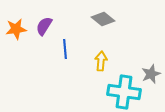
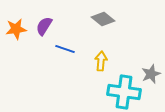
blue line: rotated 66 degrees counterclockwise
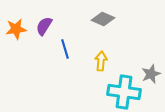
gray diamond: rotated 15 degrees counterclockwise
blue line: rotated 54 degrees clockwise
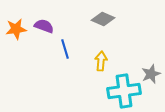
purple semicircle: rotated 78 degrees clockwise
cyan cross: moved 1 px up; rotated 16 degrees counterclockwise
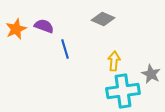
orange star: rotated 15 degrees counterclockwise
yellow arrow: moved 13 px right
gray star: rotated 24 degrees counterclockwise
cyan cross: moved 1 px left
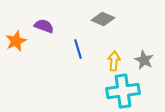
orange star: moved 12 px down
blue line: moved 13 px right
gray star: moved 7 px left, 14 px up
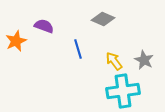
yellow arrow: rotated 42 degrees counterclockwise
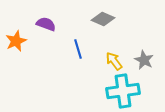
purple semicircle: moved 2 px right, 2 px up
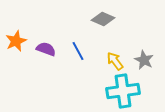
purple semicircle: moved 25 px down
blue line: moved 2 px down; rotated 12 degrees counterclockwise
yellow arrow: moved 1 px right
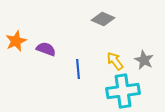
blue line: moved 18 px down; rotated 24 degrees clockwise
